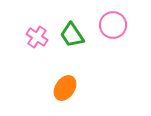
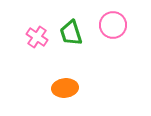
green trapezoid: moved 1 px left, 2 px up; rotated 16 degrees clockwise
orange ellipse: rotated 50 degrees clockwise
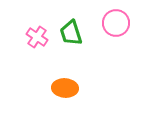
pink circle: moved 3 px right, 2 px up
orange ellipse: rotated 10 degrees clockwise
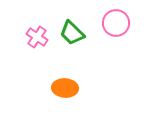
green trapezoid: moved 1 px right; rotated 28 degrees counterclockwise
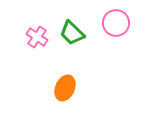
orange ellipse: rotated 70 degrees counterclockwise
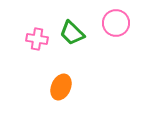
pink cross: moved 2 px down; rotated 25 degrees counterclockwise
orange ellipse: moved 4 px left, 1 px up
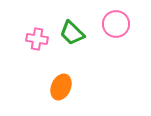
pink circle: moved 1 px down
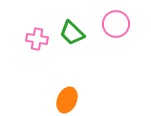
orange ellipse: moved 6 px right, 13 px down
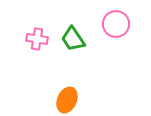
green trapezoid: moved 1 px right, 6 px down; rotated 12 degrees clockwise
